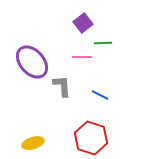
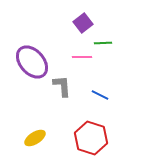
yellow ellipse: moved 2 px right, 5 px up; rotated 15 degrees counterclockwise
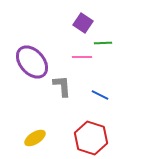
purple square: rotated 18 degrees counterclockwise
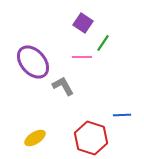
green line: rotated 54 degrees counterclockwise
purple ellipse: moved 1 px right
gray L-shape: moved 1 px right; rotated 25 degrees counterclockwise
blue line: moved 22 px right, 20 px down; rotated 30 degrees counterclockwise
